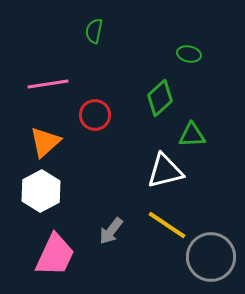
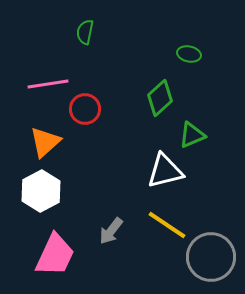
green semicircle: moved 9 px left, 1 px down
red circle: moved 10 px left, 6 px up
green triangle: rotated 20 degrees counterclockwise
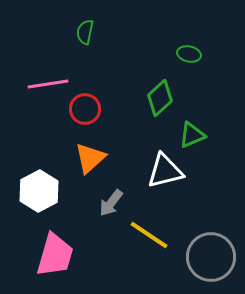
orange triangle: moved 45 px right, 16 px down
white hexagon: moved 2 px left
yellow line: moved 18 px left, 10 px down
gray arrow: moved 28 px up
pink trapezoid: rotated 9 degrees counterclockwise
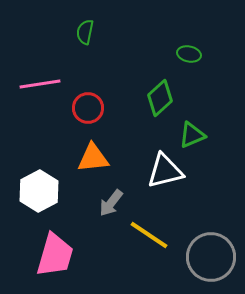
pink line: moved 8 px left
red circle: moved 3 px right, 1 px up
orange triangle: moved 3 px right; rotated 36 degrees clockwise
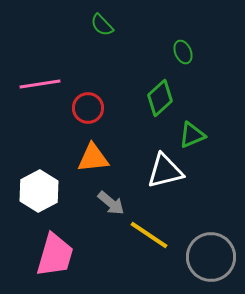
green semicircle: moved 17 px right, 7 px up; rotated 55 degrees counterclockwise
green ellipse: moved 6 px left, 2 px up; rotated 55 degrees clockwise
gray arrow: rotated 88 degrees counterclockwise
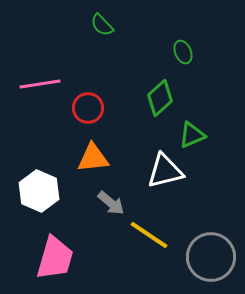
white hexagon: rotated 9 degrees counterclockwise
pink trapezoid: moved 3 px down
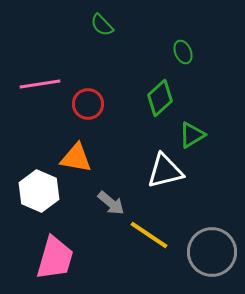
red circle: moved 4 px up
green triangle: rotated 8 degrees counterclockwise
orange triangle: moved 17 px left; rotated 16 degrees clockwise
gray circle: moved 1 px right, 5 px up
